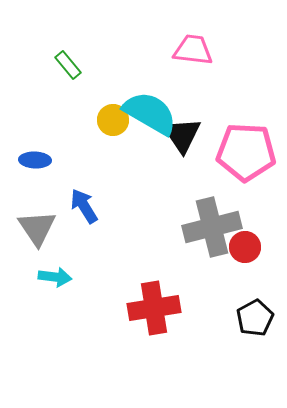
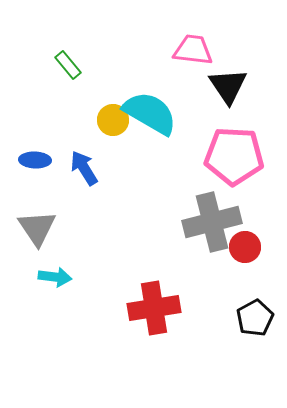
black triangle: moved 46 px right, 49 px up
pink pentagon: moved 12 px left, 4 px down
blue arrow: moved 38 px up
gray cross: moved 5 px up
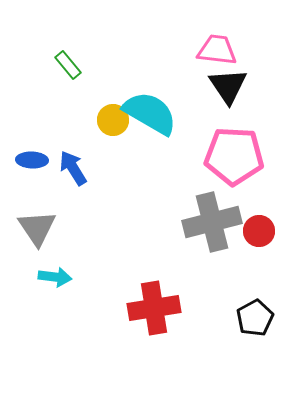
pink trapezoid: moved 24 px right
blue ellipse: moved 3 px left
blue arrow: moved 11 px left
red circle: moved 14 px right, 16 px up
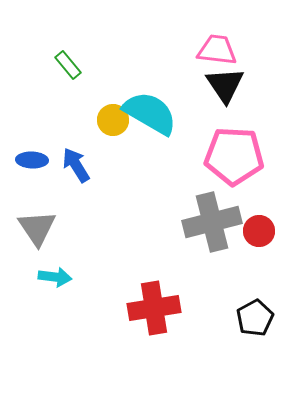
black triangle: moved 3 px left, 1 px up
blue arrow: moved 3 px right, 3 px up
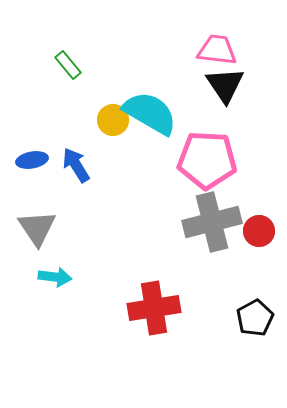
pink pentagon: moved 27 px left, 4 px down
blue ellipse: rotated 12 degrees counterclockwise
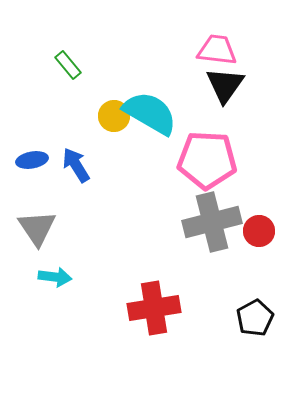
black triangle: rotated 9 degrees clockwise
yellow circle: moved 1 px right, 4 px up
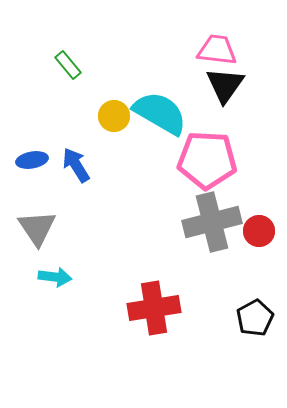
cyan semicircle: moved 10 px right
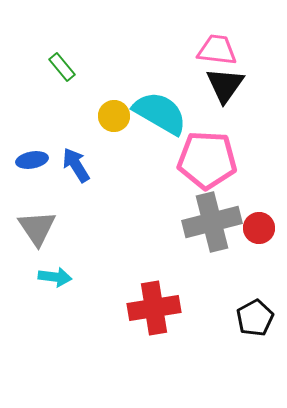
green rectangle: moved 6 px left, 2 px down
red circle: moved 3 px up
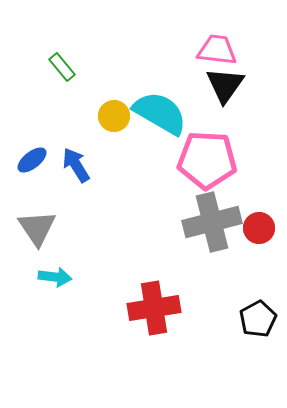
blue ellipse: rotated 28 degrees counterclockwise
black pentagon: moved 3 px right, 1 px down
